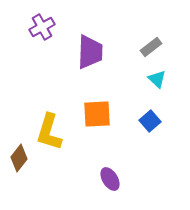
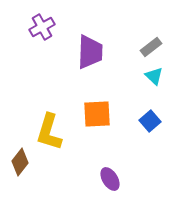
cyan triangle: moved 3 px left, 3 px up
brown diamond: moved 1 px right, 4 px down
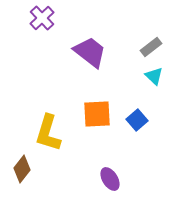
purple cross: moved 9 px up; rotated 15 degrees counterclockwise
purple trapezoid: rotated 54 degrees counterclockwise
blue square: moved 13 px left, 1 px up
yellow L-shape: moved 1 px left, 1 px down
brown diamond: moved 2 px right, 7 px down
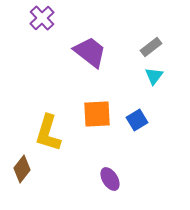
cyan triangle: rotated 24 degrees clockwise
blue square: rotated 10 degrees clockwise
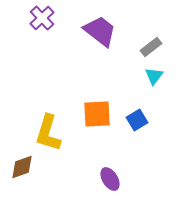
purple trapezoid: moved 10 px right, 21 px up
brown diamond: moved 2 px up; rotated 32 degrees clockwise
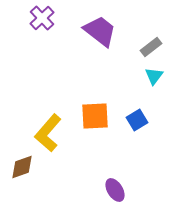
orange square: moved 2 px left, 2 px down
yellow L-shape: rotated 24 degrees clockwise
purple ellipse: moved 5 px right, 11 px down
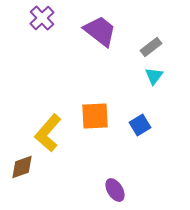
blue square: moved 3 px right, 5 px down
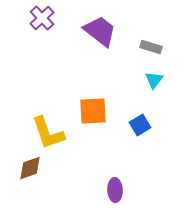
gray rectangle: rotated 55 degrees clockwise
cyan triangle: moved 4 px down
orange square: moved 2 px left, 5 px up
yellow L-shape: rotated 60 degrees counterclockwise
brown diamond: moved 8 px right, 1 px down
purple ellipse: rotated 30 degrees clockwise
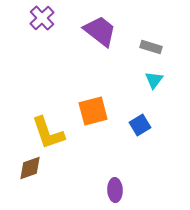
orange square: rotated 12 degrees counterclockwise
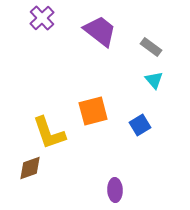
gray rectangle: rotated 20 degrees clockwise
cyan triangle: rotated 18 degrees counterclockwise
yellow L-shape: moved 1 px right
